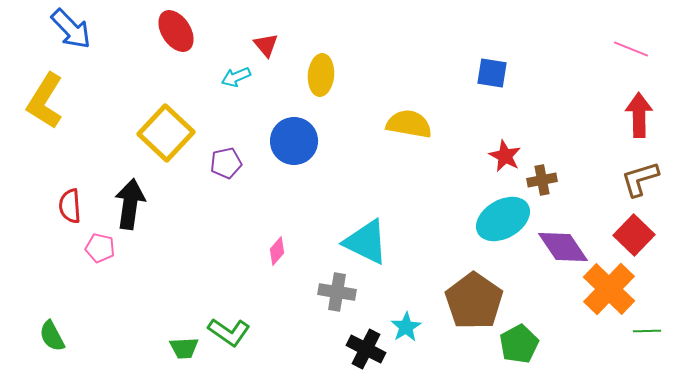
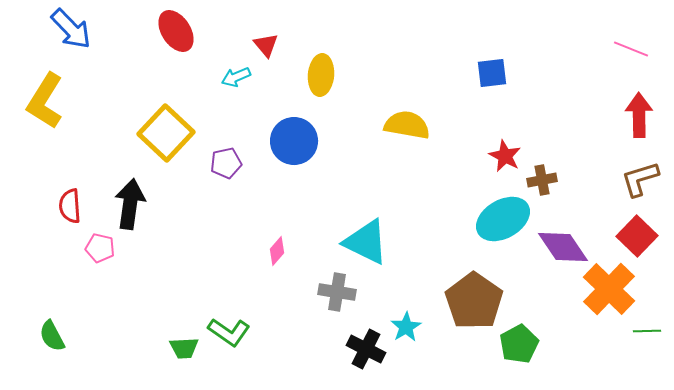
blue square: rotated 16 degrees counterclockwise
yellow semicircle: moved 2 px left, 1 px down
red square: moved 3 px right, 1 px down
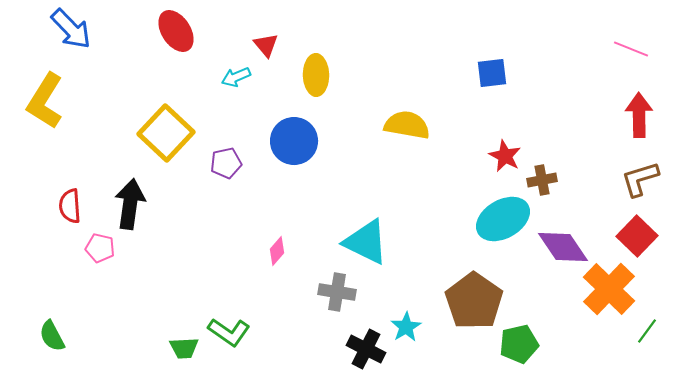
yellow ellipse: moved 5 px left; rotated 6 degrees counterclockwise
green line: rotated 52 degrees counterclockwise
green pentagon: rotated 15 degrees clockwise
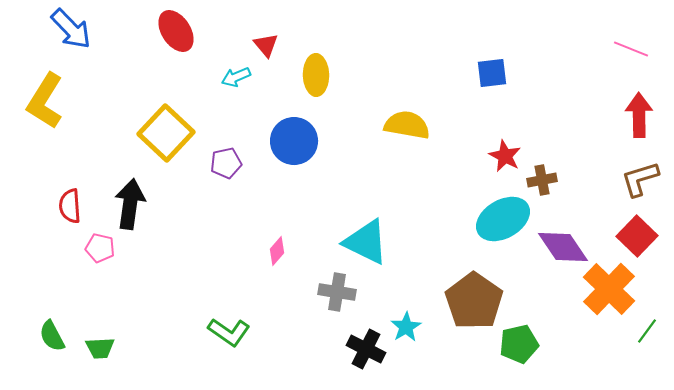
green trapezoid: moved 84 px left
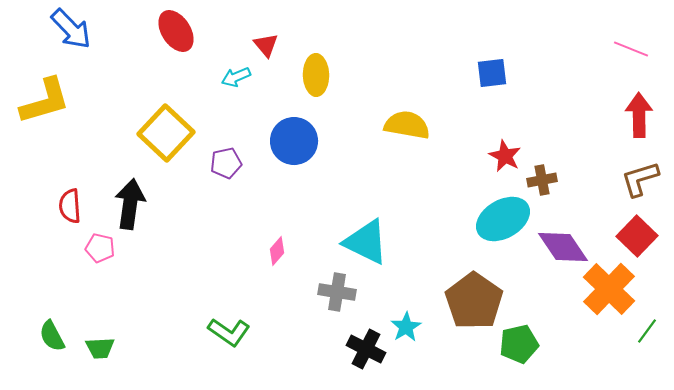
yellow L-shape: rotated 138 degrees counterclockwise
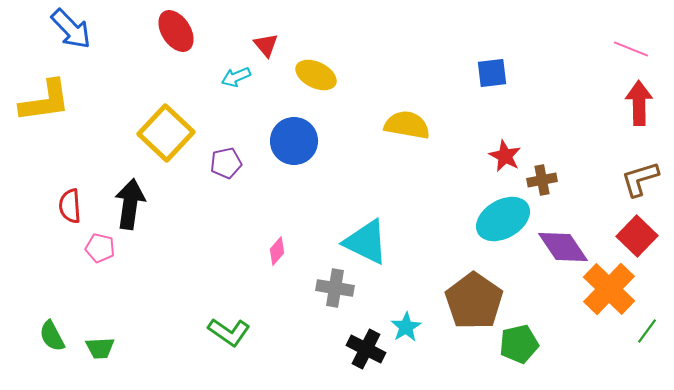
yellow ellipse: rotated 63 degrees counterclockwise
yellow L-shape: rotated 8 degrees clockwise
red arrow: moved 12 px up
gray cross: moved 2 px left, 4 px up
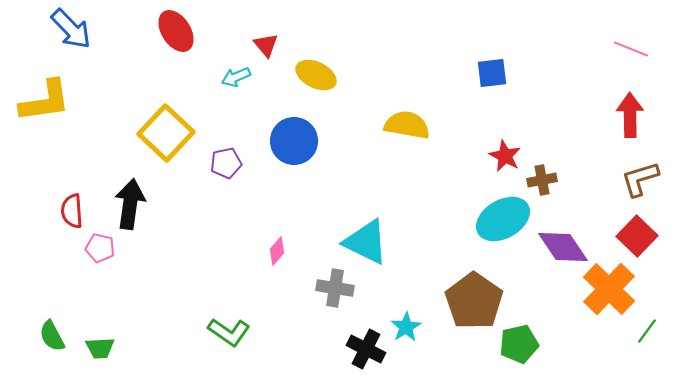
red arrow: moved 9 px left, 12 px down
red semicircle: moved 2 px right, 5 px down
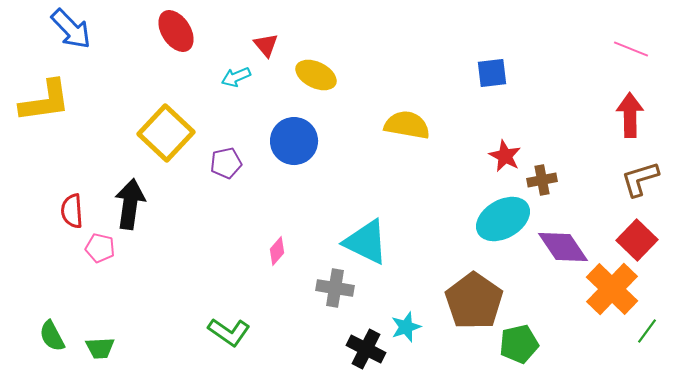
red square: moved 4 px down
orange cross: moved 3 px right
cyan star: rotated 12 degrees clockwise
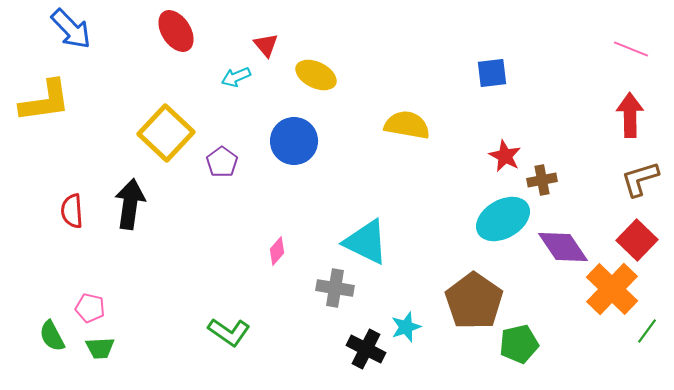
purple pentagon: moved 4 px left, 1 px up; rotated 24 degrees counterclockwise
pink pentagon: moved 10 px left, 60 px down
